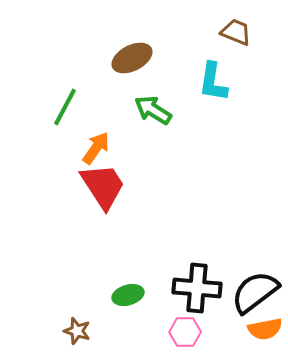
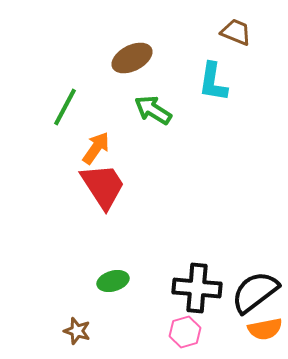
green ellipse: moved 15 px left, 14 px up
pink hexagon: rotated 16 degrees counterclockwise
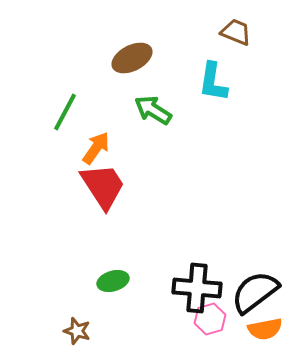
green line: moved 5 px down
pink hexagon: moved 25 px right, 13 px up
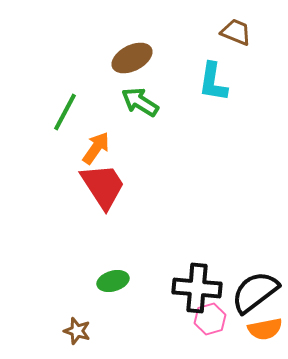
green arrow: moved 13 px left, 8 px up
